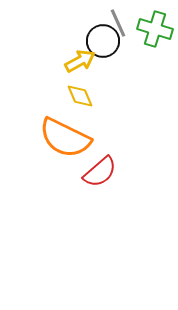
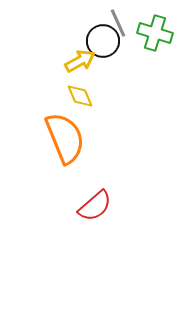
green cross: moved 4 px down
orange semicircle: rotated 138 degrees counterclockwise
red semicircle: moved 5 px left, 34 px down
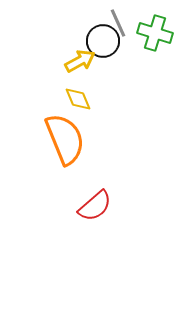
yellow diamond: moved 2 px left, 3 px down
orange semicircle: moved 1 px down
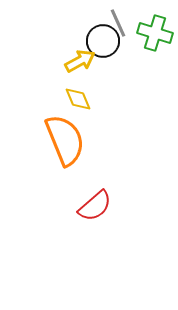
orange semicircle: moved 1 px down
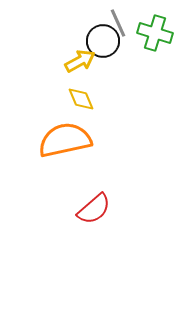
yellow diamond: moved 3 px right
orange semicircle: rotated 80 degrees counterclockwise
red semicircle: moved 1 px left, 3 px down
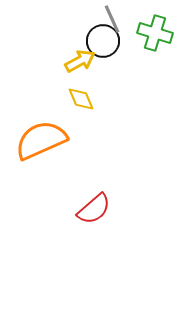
gray line: moved 6 px left, 4 px up
orange semicircle: moved 24 px left; rotated 12 degrees counterclockwise
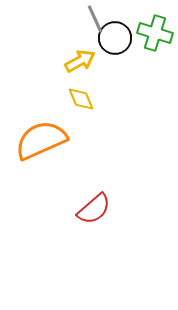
gray line: moved 17 px left
black circle: moved 12 px right, 3 px up
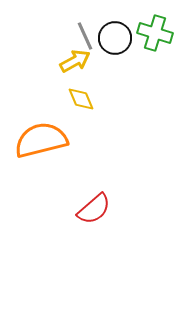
gray line: moved 10 px left, 17 px down
yellow arrow: moved 5 px left
orange semicircle: rotated 10 degrees clockwise
